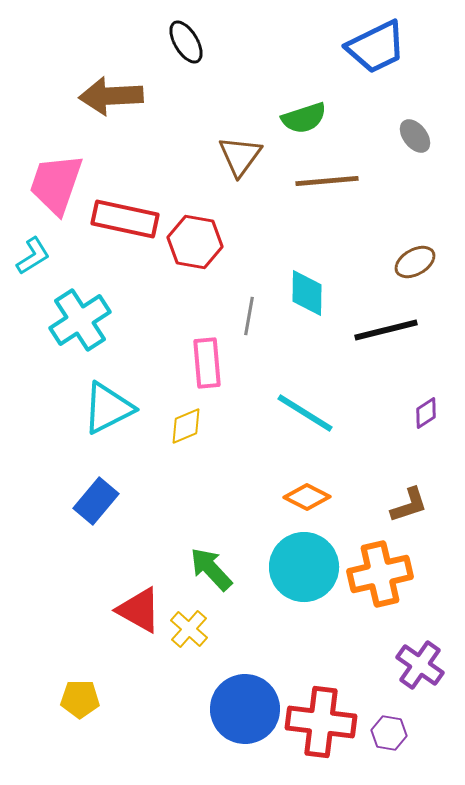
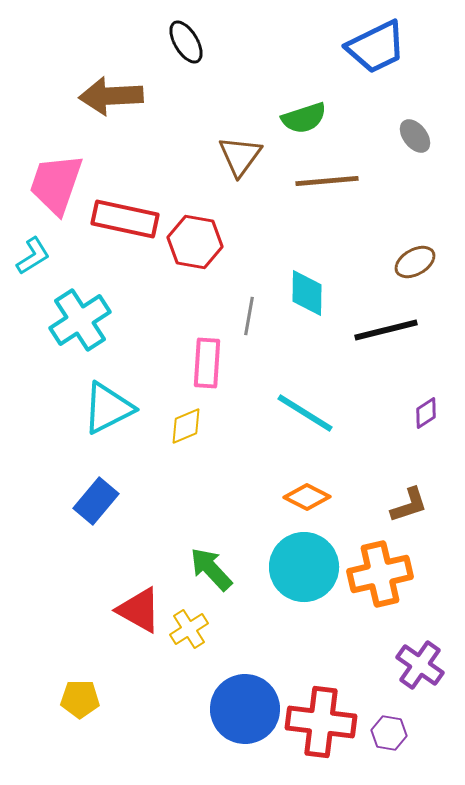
pink rectangle: rotated 9 degrees clockwise
yellow cross: rotated 15 degrees clockwise
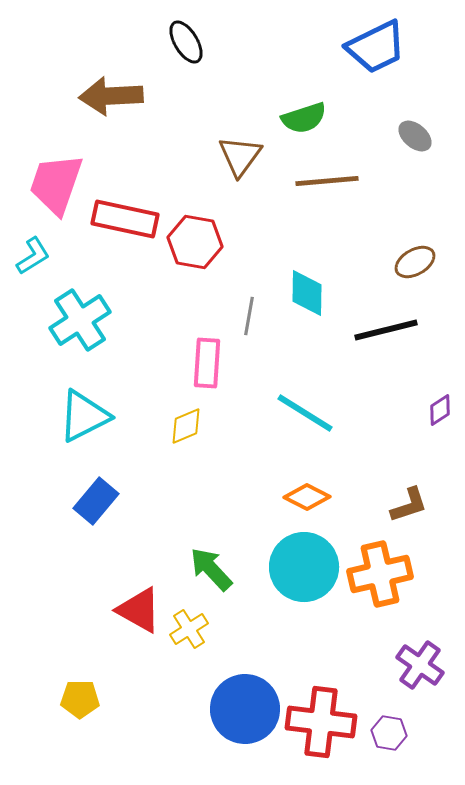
gray ellipse: rotated 12 degrees counterclockwise
cyan triangle: moved 24 px left, 8 px down
purple diamond: moved 14 px right, 3 px up
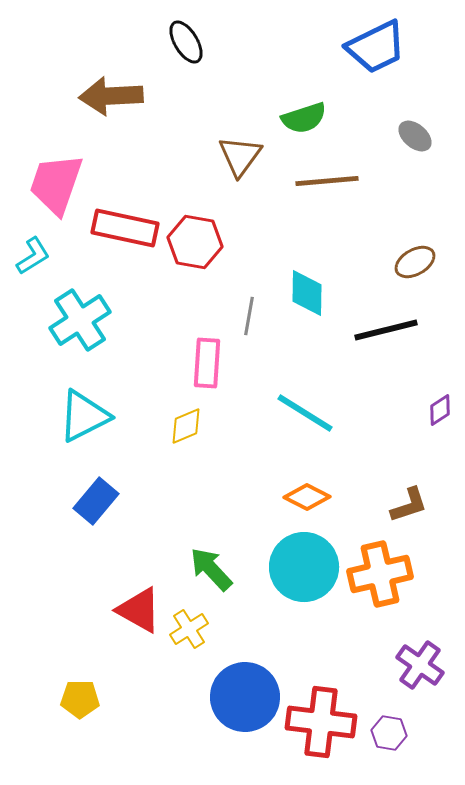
red rectangle: moved 9 px down
blue circle: moved 12 px up
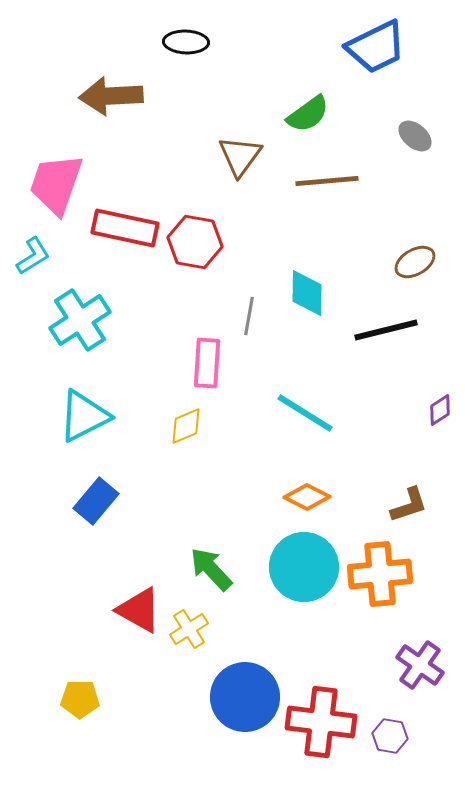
black ellipse: rotated 57 degrees counterclockwise
green semicircle: moved 4 px right, 4 px up; rotated 18 degrees counterclockwise
orange cross: rotated 8 degrees clockwise
purple hexagon: moved 1 px right, 3 px down
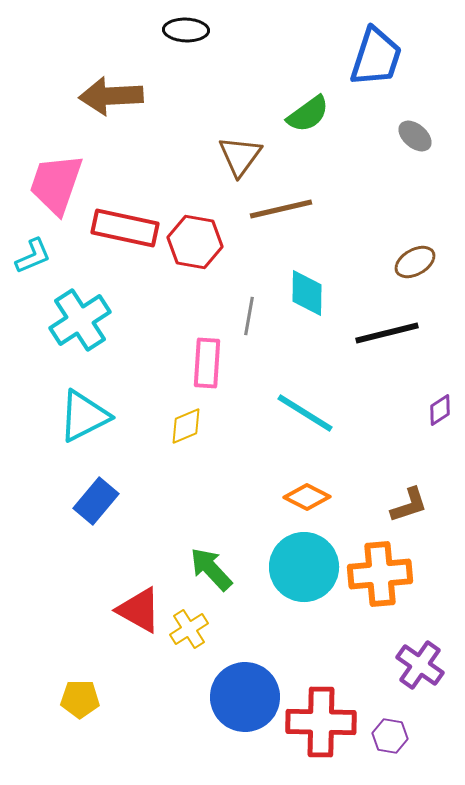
black ellipse: moved 12 px up
blue trapezoid: moved 10 px down; rotated 46 degrees counterclockwise
brown line: moved 46 px left, 28 px down; rotated 8 degrees counterclockwise
cyan L-shape: rotated 9 degrees clockwise
black line: moved 1 px right, 3 px down
red cross: rotated 6 degrees counterclockwise
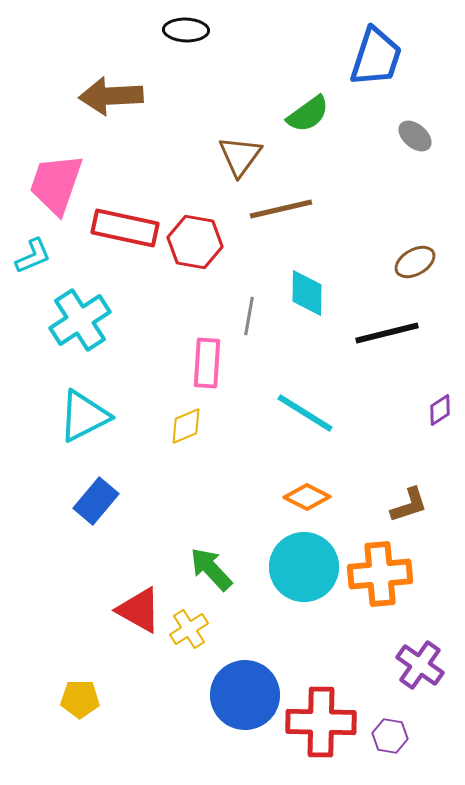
blue circle: moved 2 px up
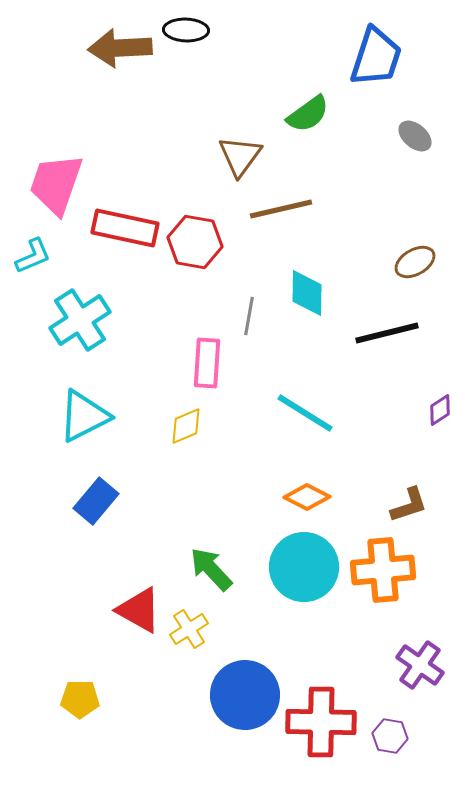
brown arrow: moved 9 px right, 48 px up
orange cross: moved 3 px right, 4 px up
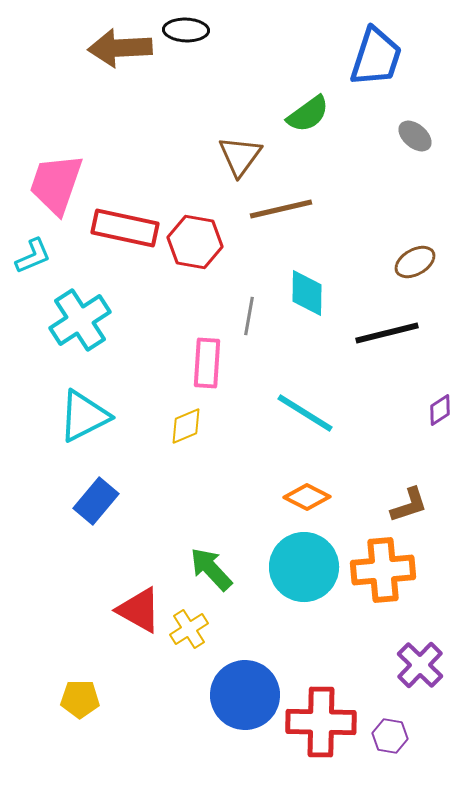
purple cross: rotated 9 degrees clockwise
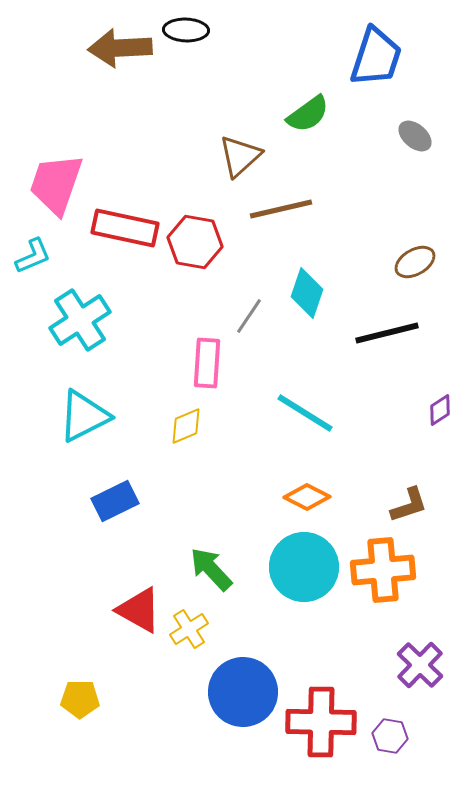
brown triangle: rotated 12 degrees clockwise
cyan diamond: rotated 18 degrees clockwise
gray line: rotated 24 degrees clockwise
blue rectangle: moved 19 px right; rotated 24 degrees clockwise
blue circle: moved 2 px left, 3 px up
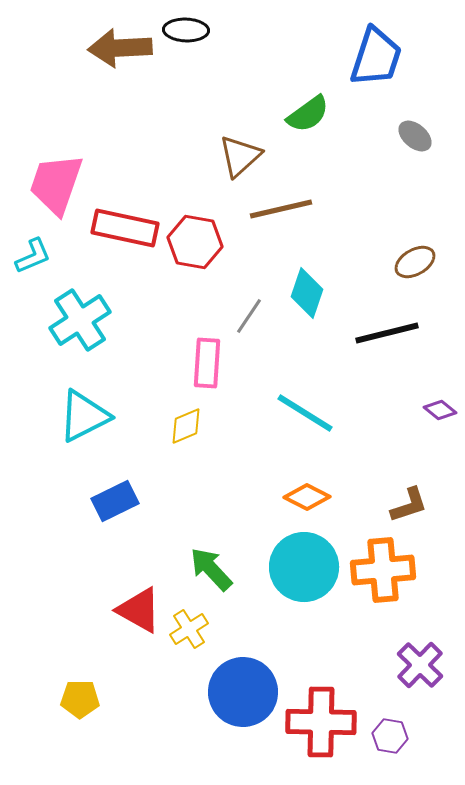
purple diamond: rotated 72 degrees clockwise
